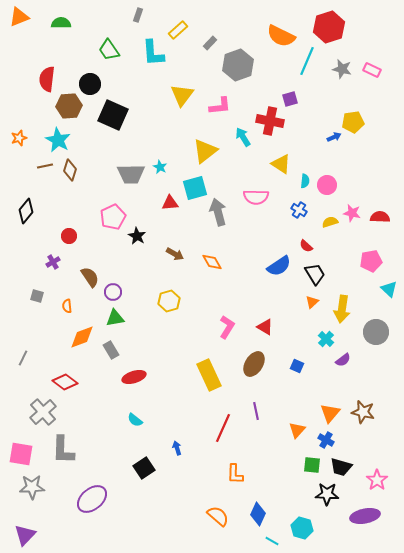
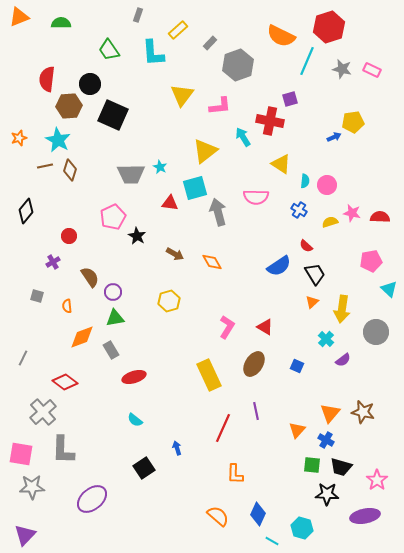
red triangle at (170, 203): rotated 12 degrees clockwise
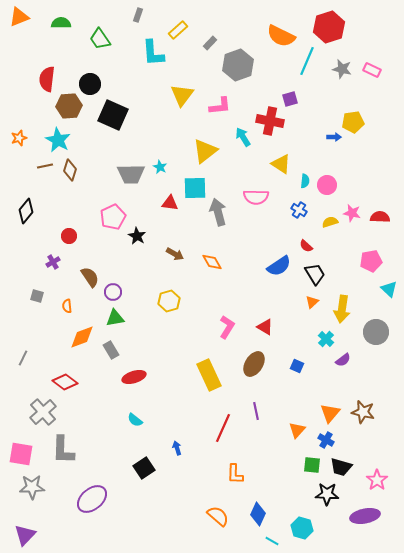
green trapezoid at (109, 50): moved 9 px left, 11 px up
blue arrow at (334, 137): rotated 24 degrees clockwise
cyan square at (195, 188): rotated 15 degrees clockwise
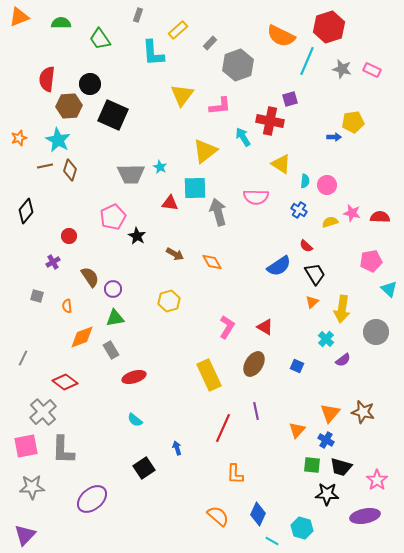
purple circle at (113, 292): moved 3 px up
pink square at (21, 454): moved 5 px right, 8 px up; rotated 20 degrees counterclockwise
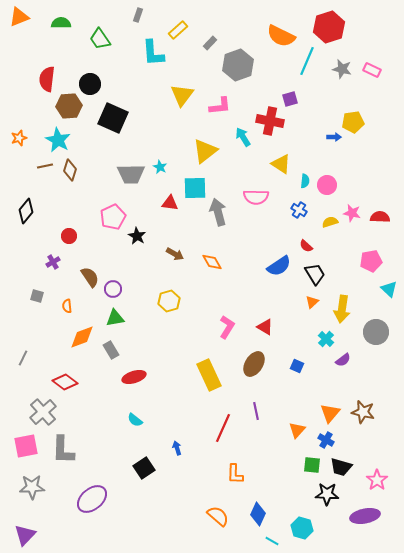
black square at (113, 115): moved 3 px down
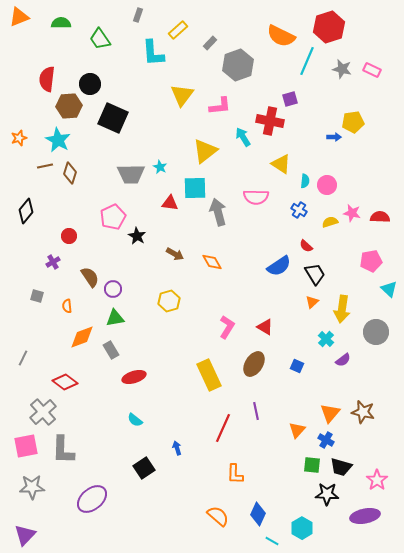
brown diamond at (70, 170): moved 3 px down
cyan hexagon at (302, 528): rotated 15 degrees clockwise
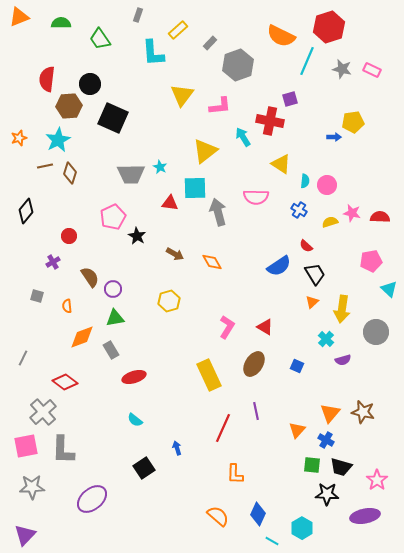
cyan star at (58, 140): rotated 15 degrees clockwise
purple semicircle at (343, 360): rotated 21 degrees clockwise
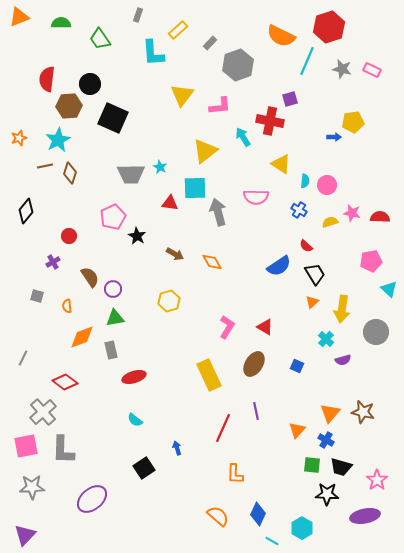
gray rectangle at (111, 350): rotated 18 degrees clockwise
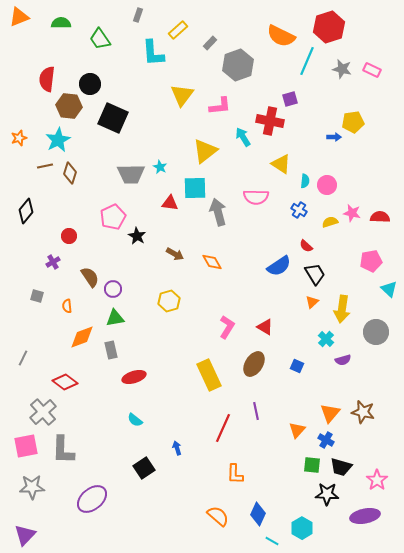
brown hexagon at (69, 106): rotated 10 degrees clockwise
